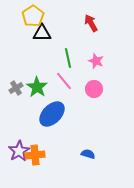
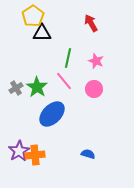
green line: rotated 24 degrees clockwise
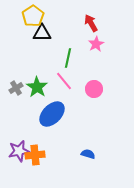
pink star: moved 17 px up; rotated 21 degrees clockwise
purple star: rotated 20 degrees clockwise
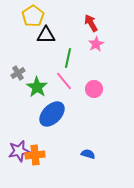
black triangle: moved 4 px right, 2 px down
gray cross: moved 2 px right, 15 px up
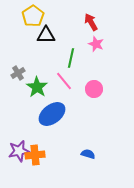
red arrow: moved 1 px up
pink star: rotated 21 degrees counterclockwise
green line: moved 3 px right
blue ellipse: rotated 8 degrees clockwise
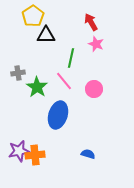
gray cross: rotated 24 degrees clockwise
blue ellipse: moved 6 px right, 1 px down; rotated 36 degrees counterclockwise
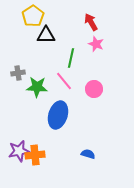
green star: rotated 30 degrees counterclockwise
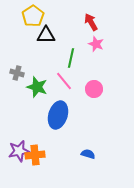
gray cross: moved 1 px left; rotated 24 degrees clockwise
green star: rotated 15 degrees clockwise
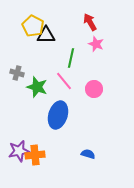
yellow pentagon: moved 10 px down; rotated 10 degrees counterclockwise
red arrow: moved 1 px left
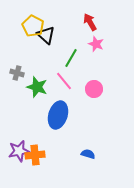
black triangle: rotated 42 degrees clockwise
green line: rotated 18 degrees clockwise
